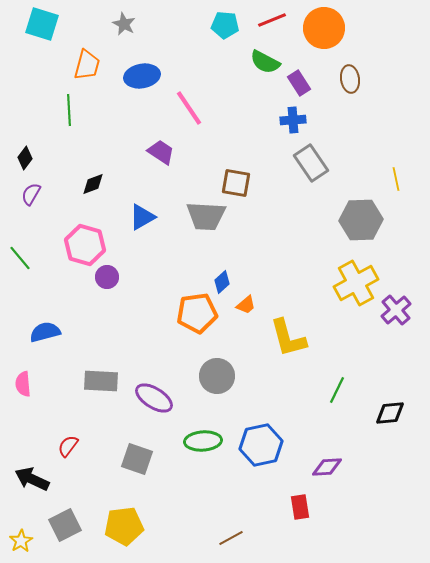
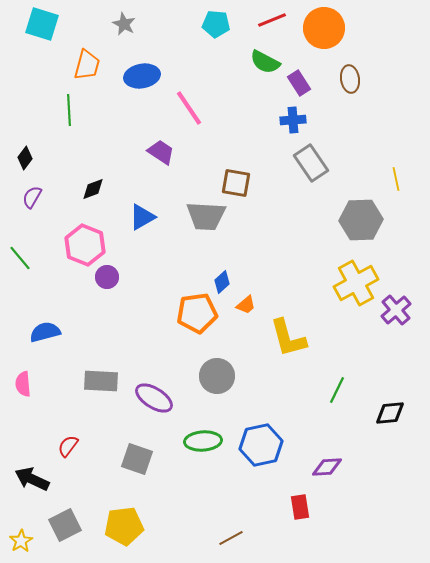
cyan pentagon at (225, 25): moved 9 px left, 1 px up
black diamond at (93, 184): moved 5 px down
purple semicircle at (31, 194): moved 1 px right, 3 px down
pink hexagon at (85, 245): rotated 6 degrees clockwise
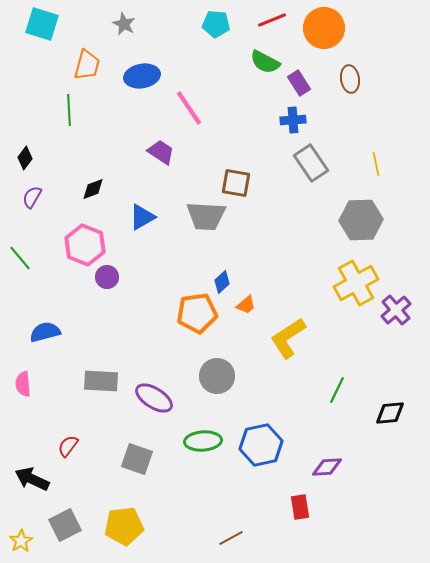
yellow line at (396, 179): moved 20 px left, 15 px up
yellow L-shape at (288, 338): rotated 72 degrees clockwise
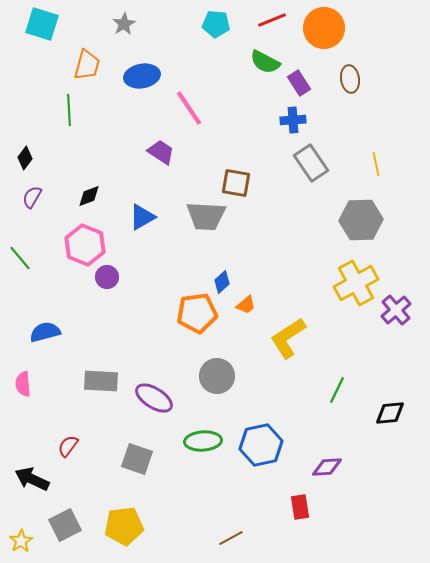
gray star at (124, 24): rotated 15 degrees clockwise
black diamond at (93, 189): moved 4 px left, 7 px down
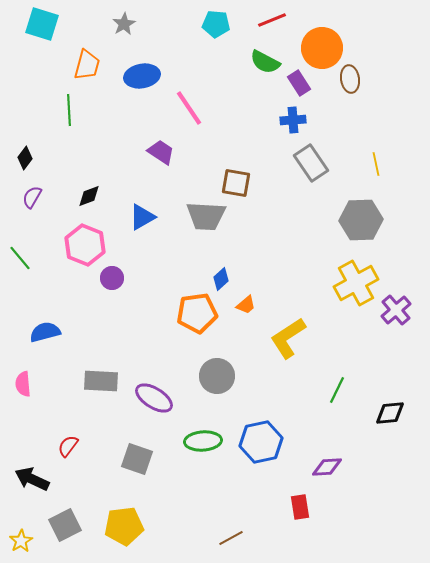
orange circle at (324, 28): moved 2 px left, 20 px down
purple circle at (107, 277): moved 5 px right, 1 px down
blue diamond at (222, 282): moved 1 px left, 3 px up
blue hexagon at (261, 445): moved 3 px up
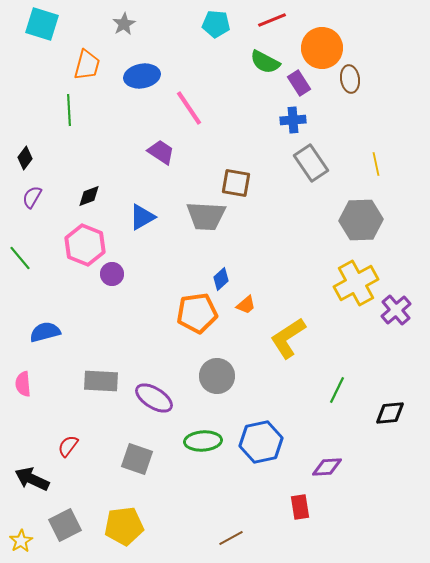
purple circle at (112, 278): moved 4 px up
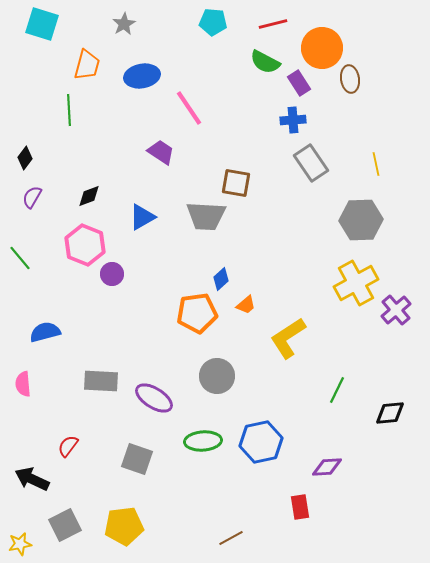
red line at (272, 20): moved 1 px right, 4 px down; rotated 8 degrees clockwise
cyan pentagon at (216, 24): moved 3 px left, 2 px up
yellow star at (21, 541): moved 1 px left, 3 px down; rotated 20 degrees clockwise
